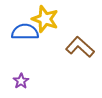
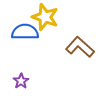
yellow star: moved 2 px up
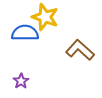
blue semicircle: moved 1 px down
brown L-shape: moved 3 px down
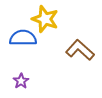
yellow star: moved 2 px down
blue semicircle: moved 2 px left, 5 px down
